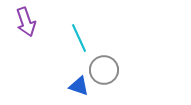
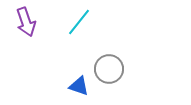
cyan line: moved 16 px up; rotated 64 degrees clockwise
gray circle: moved 5 px right, 1 px up
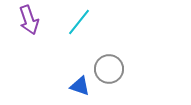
purple arrow: moved 3 px right, 2 px up
blue triangle: moved 1 px right
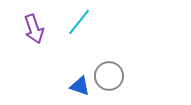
purple arrow: moved 5 px right, 9 px down
gray circle: moved 7 px down
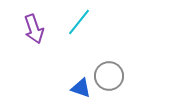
blue triangle: moved 1 px right, 2 px down
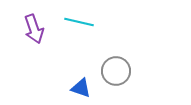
cyan line: rotated 64 degrees clockwise
gray circle: moved 7 px right, 5 px up
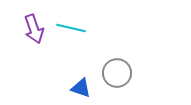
cyan line: moved 8 px left, 6 px down
gray circle: moved 1 px right, 2 px down
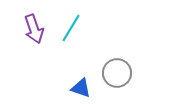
cyan line: rotated 72 degrees counterclockwise
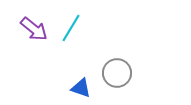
purple arrow: rotated 32 degrees counterclockwise
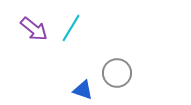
blue triangle: moved 2 px right, 2 px down
